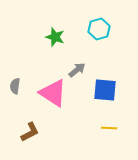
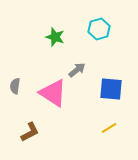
blue square: moved 6 px right, 1 px up
yellow line: rotated 35 degrees counterclockwise
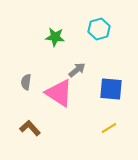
green star: rotated 12 degrees counterclockwise
gray semicircle: moved 11 px right, 4 px up
pink triangle: moved 6 px right
brown L-shape: moved 4 px up; rotated 105 degrees counterclockwise
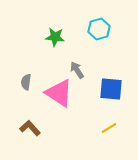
gray arrow: rotated 84 degrees counterclockwise
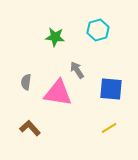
cyan hexagon: moved 1 px left, 1 px down
pink triangle: moved 1 px left; rotated 24 degrees counterclockwise
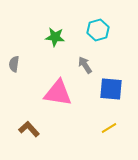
gray arrow: moved 8 px right, 5 px up
gray semicircle: moved 12 px left, 18 px up
brown L-shape: moved 1 px left, 1 px down
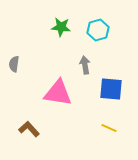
green star: moved 6 px right, 10 px up
gray arrow: rotated 24 degrees clockwise
yellow line: rotated 56 degrees clockwise
